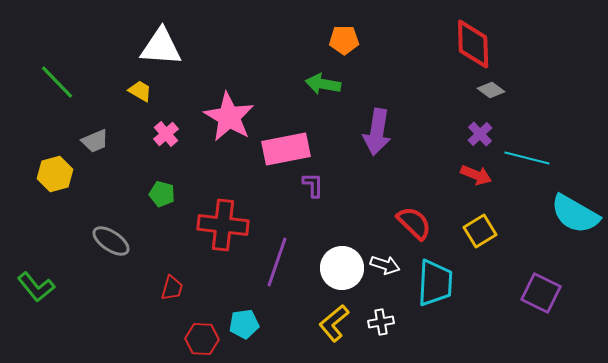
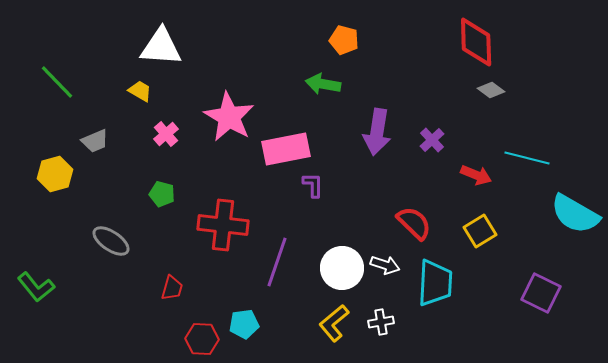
orange pentagon: rotated 16 degrees clockwise
red diamond: moved 3 px right, 2 px up
purple cross: moved 48 px left, 6 px down
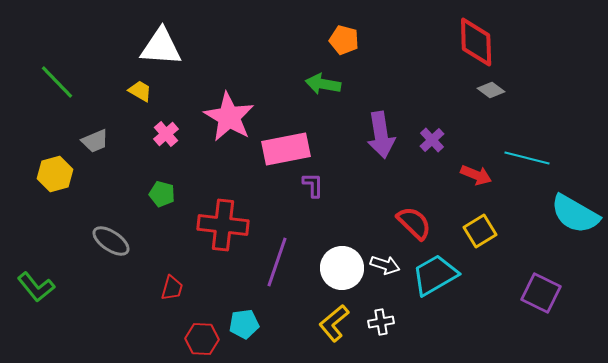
purple arrow: moved 4 px right, 3 px down; rotated 18 degrees counterclockwise
cyan trapezoid: moved 8 px up; rotated 123 degrees counterclockwise
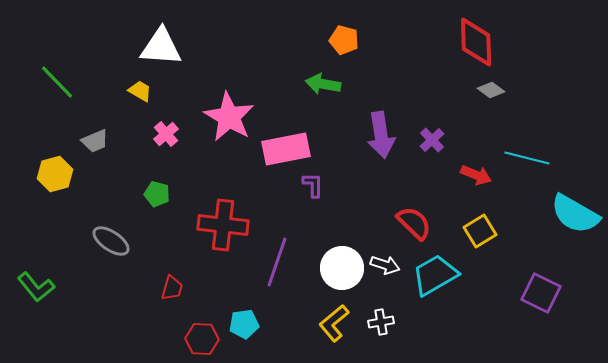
green pentagon: moved 5 px left
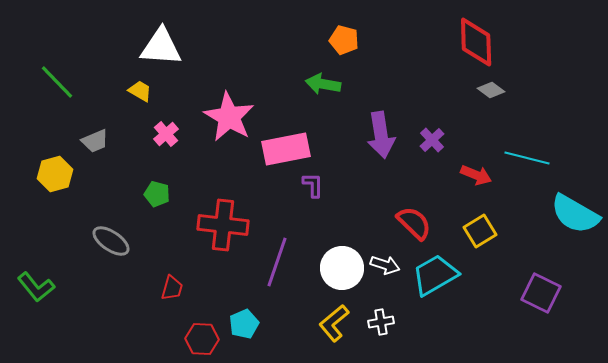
cyan pentagon: rotated 16 degrees counterclockwise
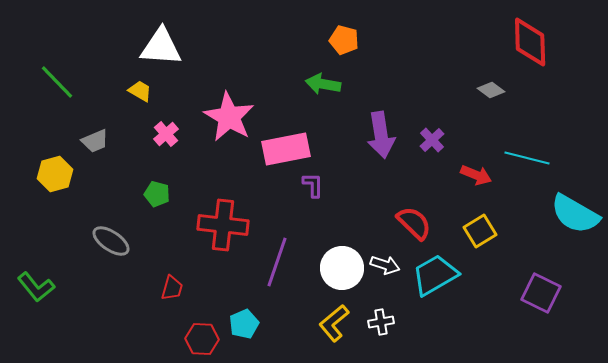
red diamond: moved 54 px right
